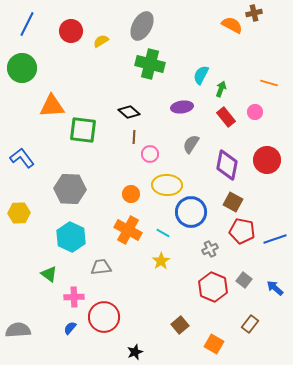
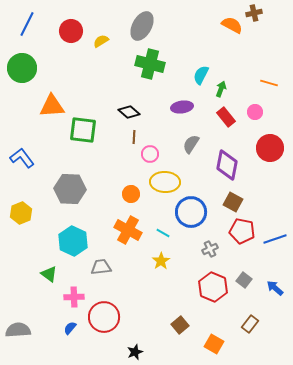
red circle at (267, 160): moved 3 px right, 12 px up
yellow ellipse at (167, 185): moved 2 px left, 3 px up
yellow hexagon at (19, 213): moved 2 px right; rotated 20 degrees counterclockwise
cyan hexagon at (71, 237): moved 2 px right, 4 px down
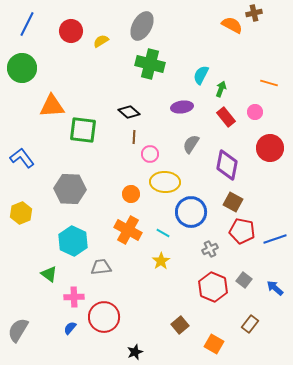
gray semicircle at (18, 330): rotated 55 degrees counterclockwise
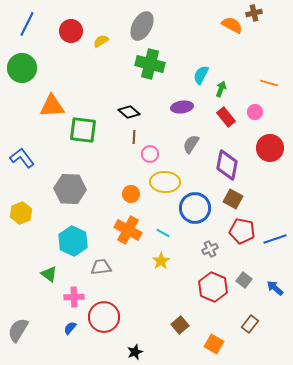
brown square at (233, 202): moved 3 px up
blue circle at (191, 212): moved 4 px right, 4 px up
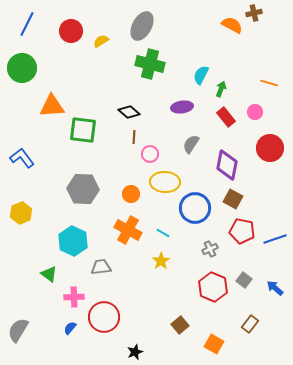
gray hexagon at (70, 189): moved 13 px right
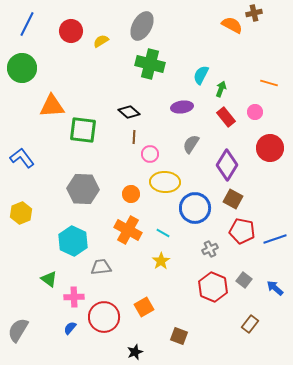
purple diamond at (227, 165): rotated 20 degrees clockwise
green triangle at (49, 274): moved 5 px down
brown square at (180, 325): moved 1 px left, 11 px down; rotated 30 degrees counterclockwise
orange square at (214, 344): moved 70 px left, 37 px up; rotated 30 degrees clockwise
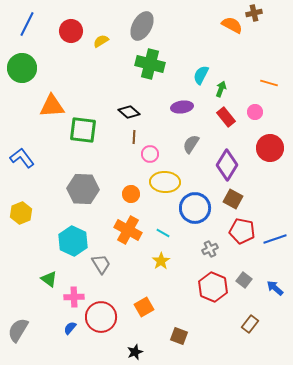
gray trapezoid at (101, 267): moved 3 px up; rotated 65 degrees clockwise
red circle at (104, 317): moved 3 px left
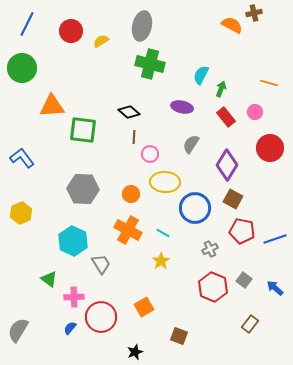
gray ellipse at (142, 26): rotated 16 degrees counterclockwise
purple ellipse at (182, 107): rotated 20 degrees clockwise
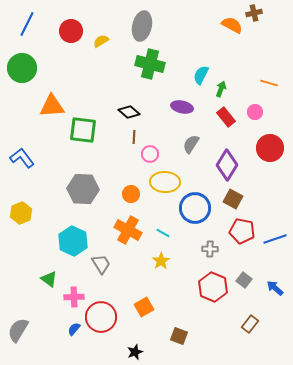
gray cross at (210, 249): rotated 28 degrees clockwise
blue semicircle at (70, 328): moved 4 px right, 1 px down
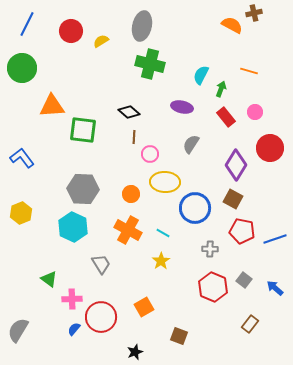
orange line at (269, 83): moved 20 px left, 12 px up
purple diamond at (227, 165): moved 9 px right
cyan hexagon at (73, 241): moved 14 px up
pink cross at (74, 297): moved 2 px left, 2 px down
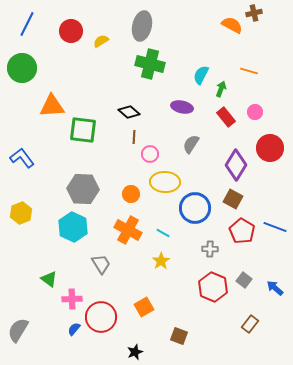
red pentagon at (242, 231): rotated 20 degrees clockwise
blue line at (275, 239): moved 12 px up; rotated 40 degrees clockwise
